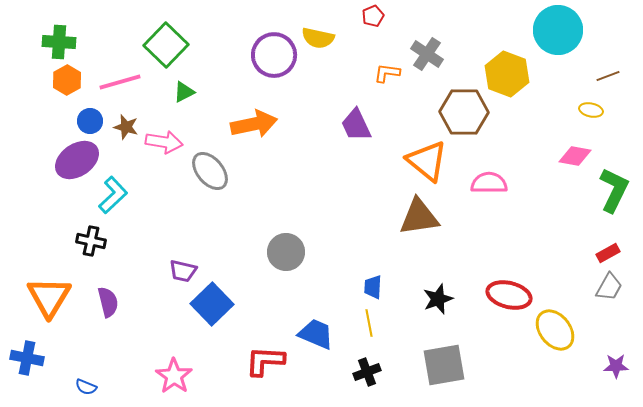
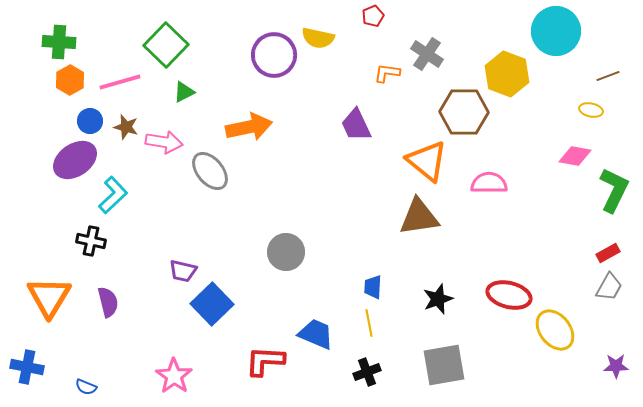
cyan circle at (558, 30): moved 2 px left, 1 px down
orange hexagon at (67, 80): moved 3 px right
orange arrow at (254, 124): moved 5 px left, 3 px down
purple ellipse at (77, 160): moved 2 px left
blue cross at (27, 358): moved 9 px down
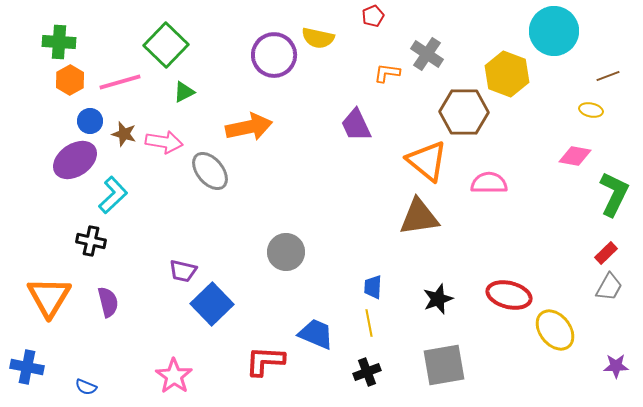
cyan circle at (556, 31): moved 2 px left
brown star at (126, 127): moved 2 px left, 7 px down
green L-shape at (614, 190): moved 4 px down
red rectangle at (608, 253): moved 2 px left; rotated 15 degrees counterclockwise
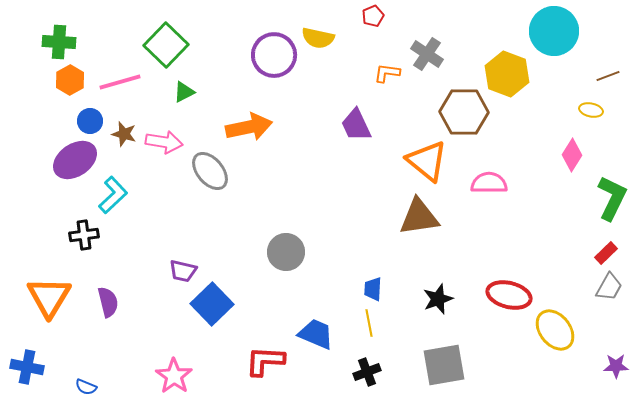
pink diamond at (575, 156): moved 3 px left, 1 px up; rotated 68 degrees counterclockwise
green L-shape at (614, 194): moved 2 px left, 4 px down
black cross at (91, 241): moved 7 px left, 6 px up; rotated 20 degrees counterclockwise
blue trapezoid at (373, 287): moved 2 px down
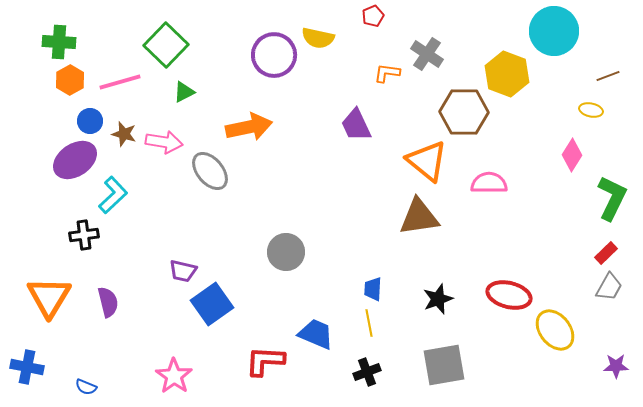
blue square at (212, 304): rotated 9 degrees clockwise
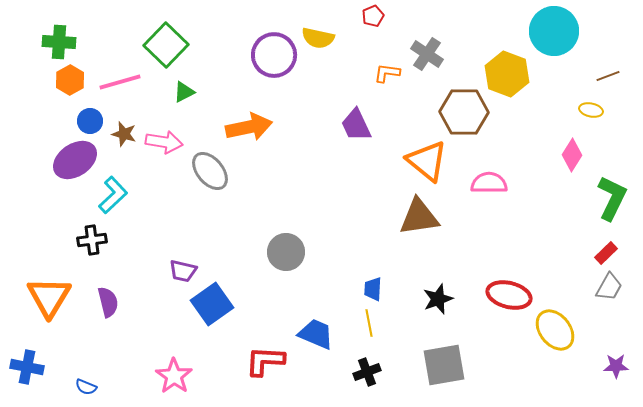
black cross at (84, 235): moved 8 px right, 5 px down
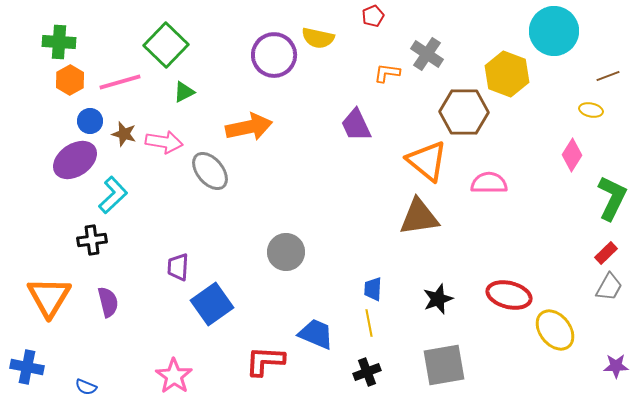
purple trapezoid at (183, 271): moved 5 px left, 4 px up; rotated 80 degrees clockwise
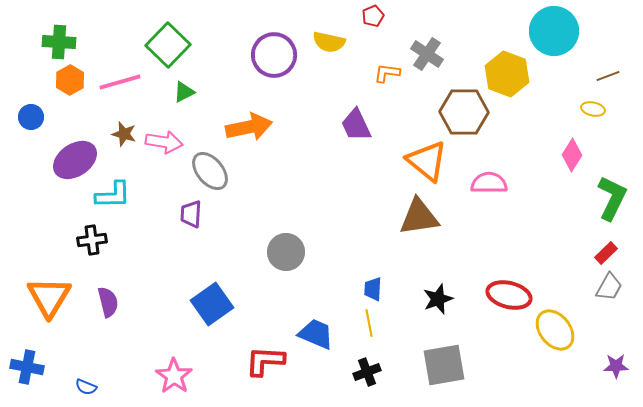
yellow semicircle at (318, 38): moved 11 px right, 4 px down
green square at (166, 45): moved 2 px right
yellow ellipse at (591, 110): moved 2 px right, 1 px up
blue circle at (90, 121): moved 59 px left, 4 px up
cyan L-shape at (113, 195): rotated 42 degrees clockwise
purple trapezoid at (178, 267): moved 13 px right, 53 px up
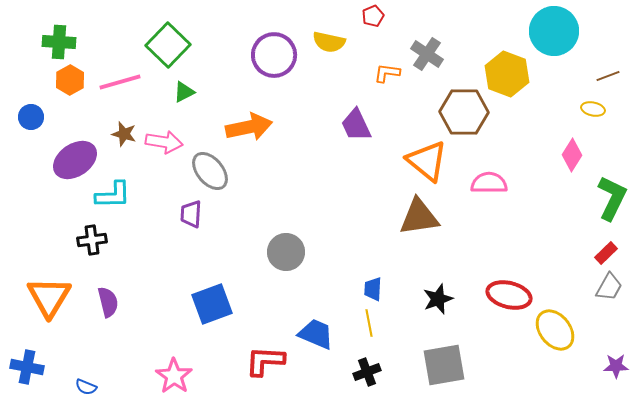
blue square at (212, 304): rotated 15 degrees clockwise
